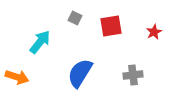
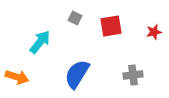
red star: rotated 14 degrees clockwise
blue semicircle: moved 3 px left, 1 px down
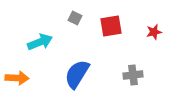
cyan arrow: rotated 30 degrees clockwise
orange arrow: moved 1 px down; rotated 15 degrees counterclockwise
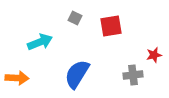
red star: moved 23 px down
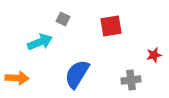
gray square: moved 12 px left, 1 px down
gray cross: moved 2 px left, 5 px down
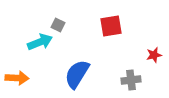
gray square: moved 5 px left, 6 px down
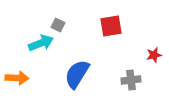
cyan arrow: moved 1 px right, 1 px down
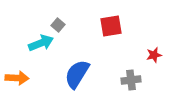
gray square: rotated 16 degrees clockwise
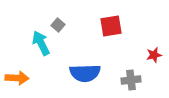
cyan arrow: rotated 95 degrees counterclockwise
blue semicircle: moved 8 px right, 1 px up; rotated 124 degrees counterclockwise
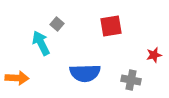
gray square: moved 1 px left, 1 px up
gray cross: rotated 18 degrees clockwise
